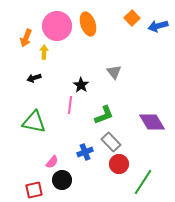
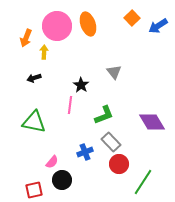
blue arrow: rotated 18 degrees counterclockwise
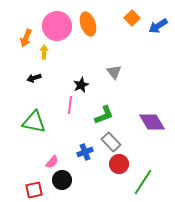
black star: rotated 14 degrees clockwise
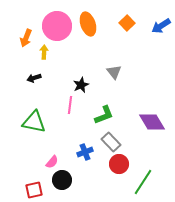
orange square: moved 5 px left, 5 px down
blue arrow: moved 3 px right
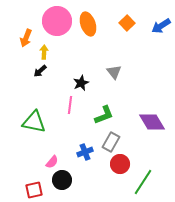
pink circle: moved 5 px up
black arrow: moved 6 px right, 7 px up; rotated 24 degrees counterclockwise
black star: moved 2 px up
gray rectangle: rotated 72 degrees clockwise
red circle: moved 1 px right
